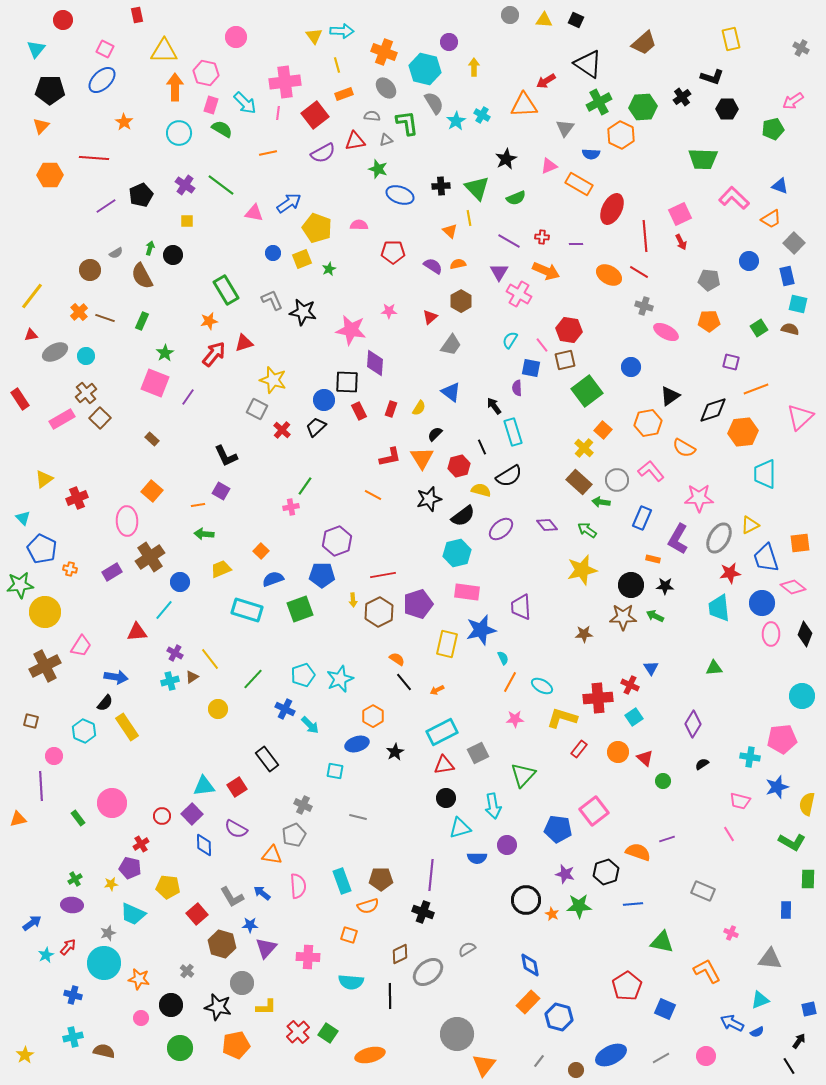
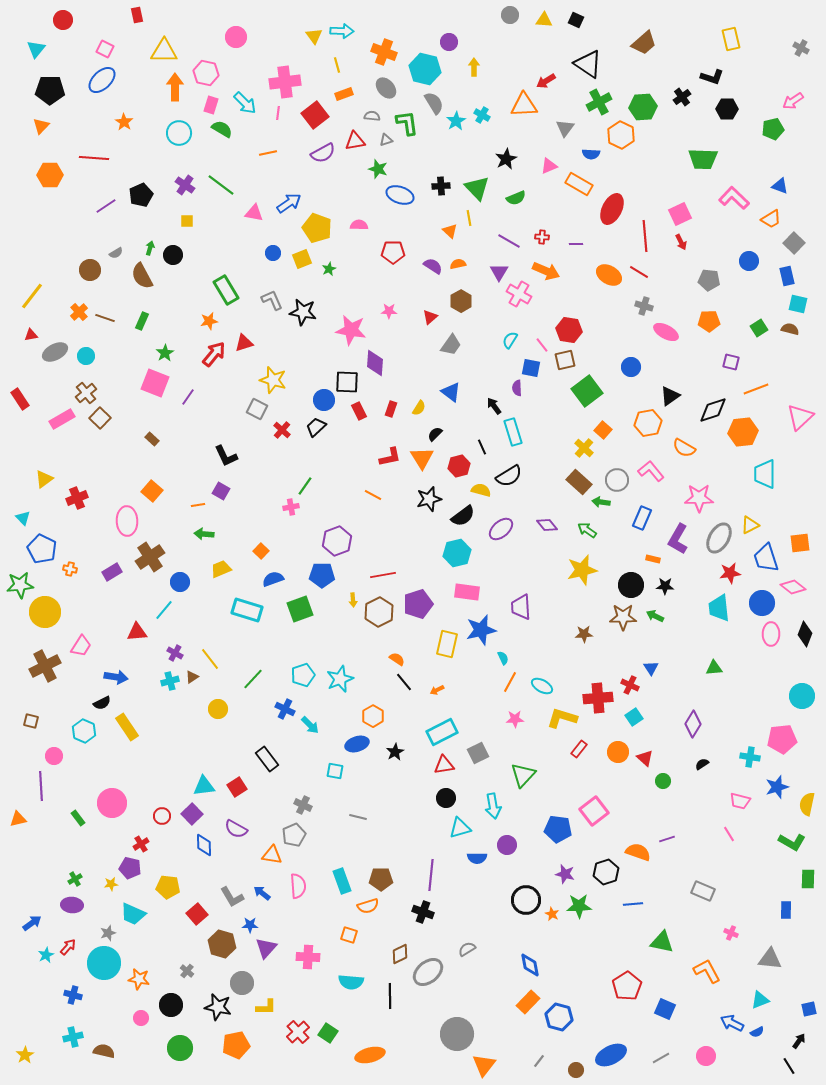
black semicircle at (105, 703): moved 3 px left; rotated 24 degrees clockwise
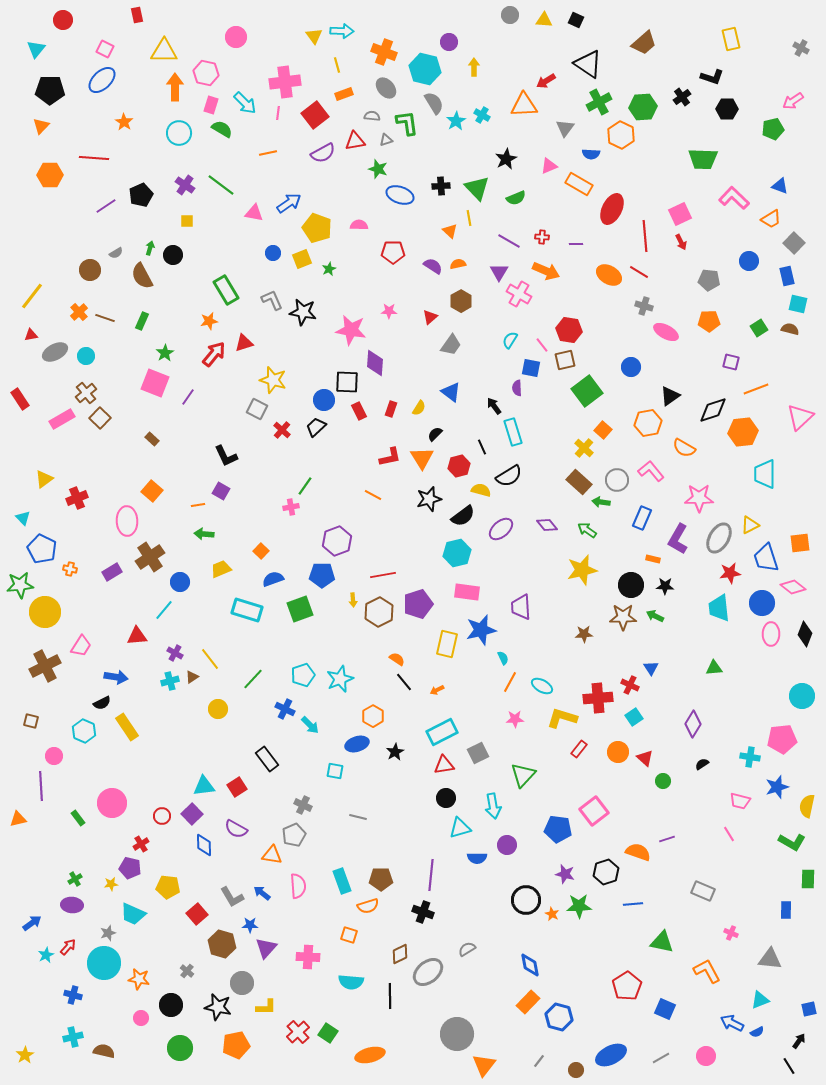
red triangle at (137, 632): moved 4 px down
yellow semicircle at (807, 804): moved 2 px down
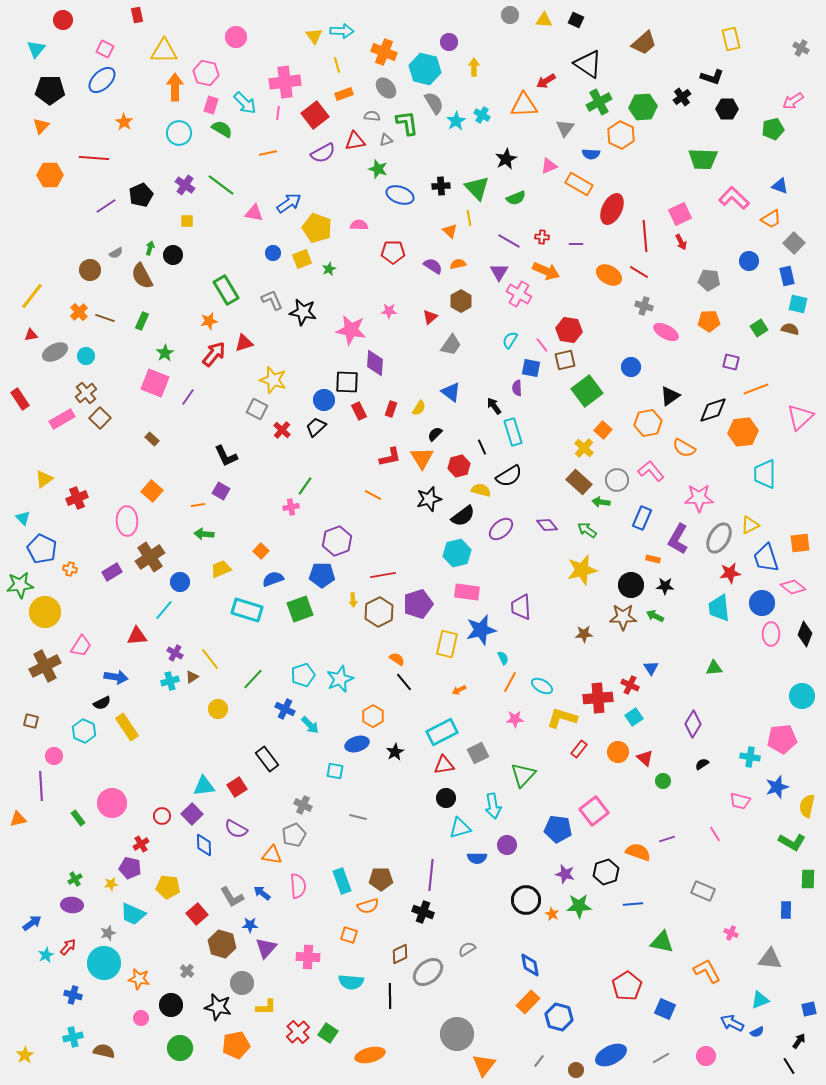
orange arrow at (437, 690): moved 22 px right
pink line at (729, 834): moved 14 px left
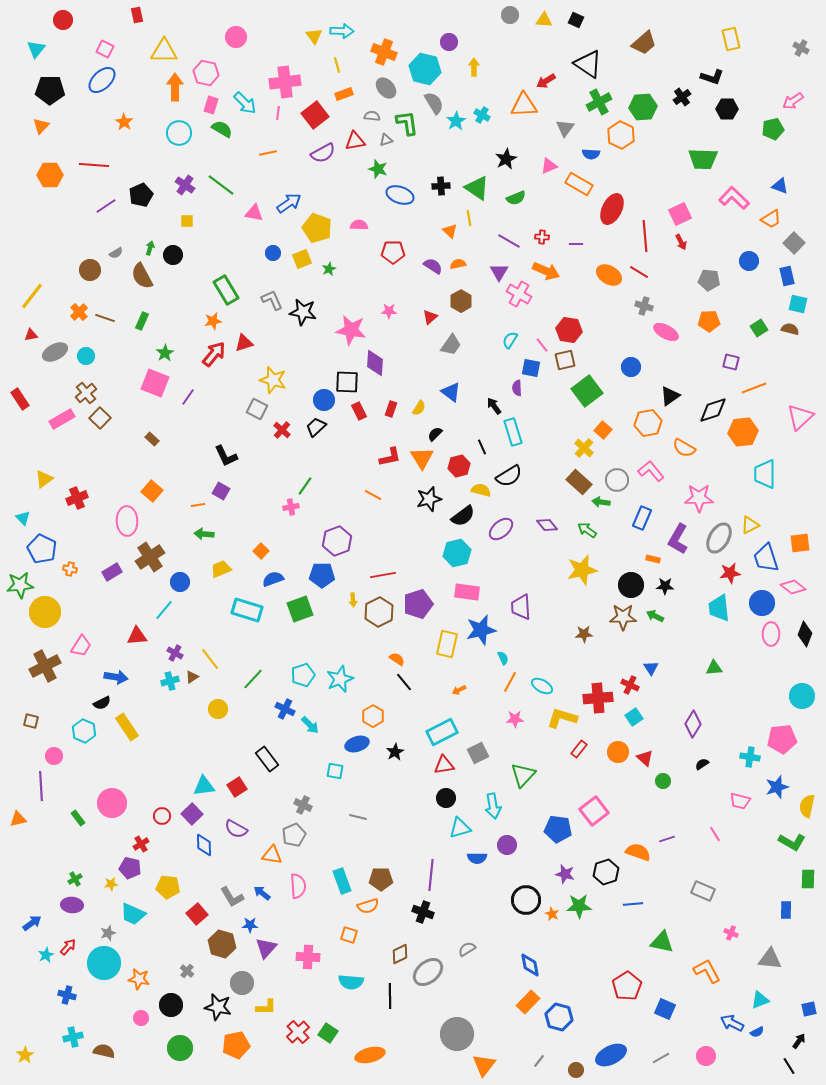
red line at (94, 158): moved 7 px down
green triangle at (477, 188): rotated 12 degrees counterclockwise
orange star at (209, 321): moved 4 px right
orange line at (756, 389): moved 2 px left, 1 px up
blue cross at (73, 995): moved 6 px left
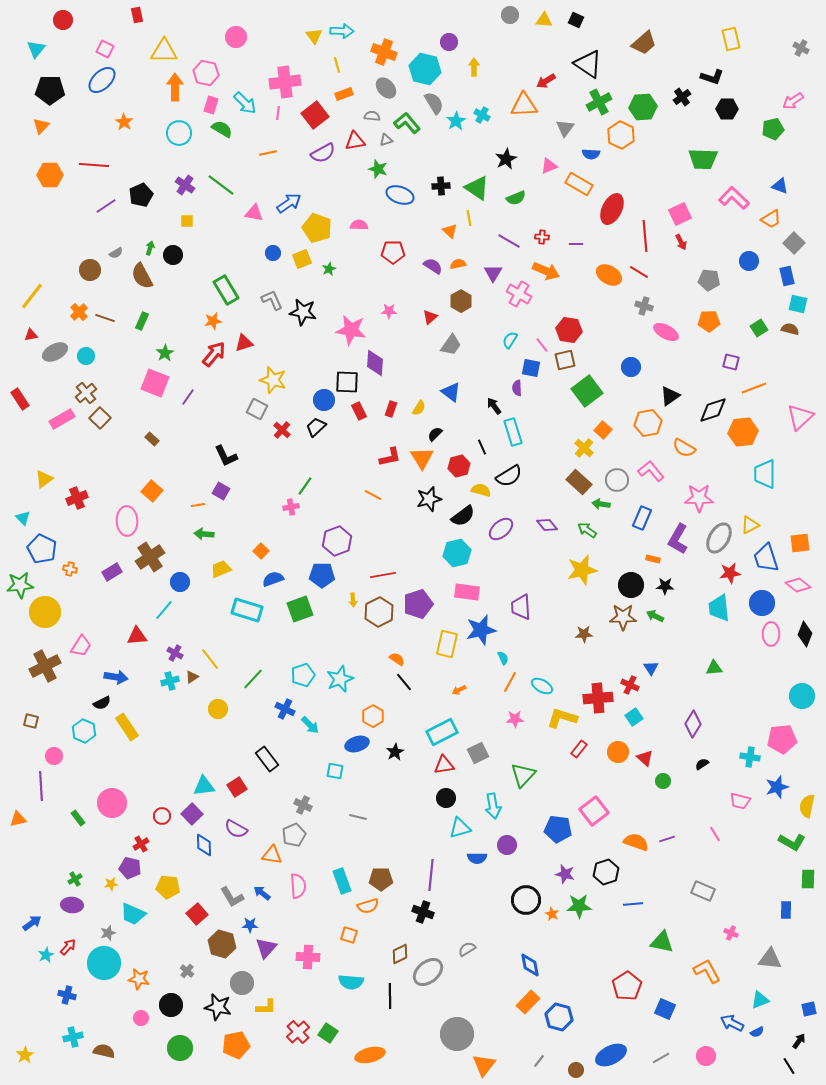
green L-shape at (407, 123): rotated 32 degrees counterclockwise
purple triangle at (499, 272): moved 6 px left, 1 px down
green arrow at (601, 502): moved 2 px down
pink diamond at (793, 587): moved 5 px right, 2 px up
orange semicircle at (638, 852): moved 2 px left, 10 px up
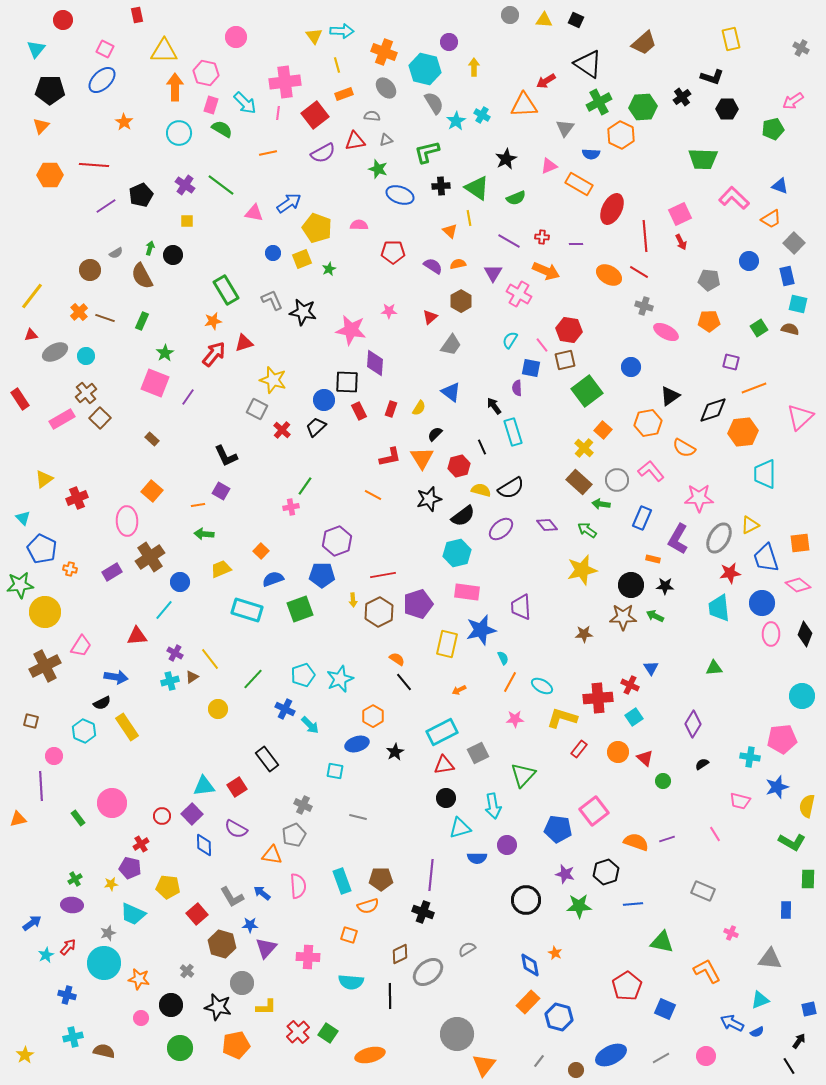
green L-shape at (407, 123): moved 20 px right, 29 px down; rotated 64 degrees counterclockwise
black semicircle at (509, 476): moved 2 px right, 12 px down
orange star at (552, 914): moved 3 px right, 39 px down
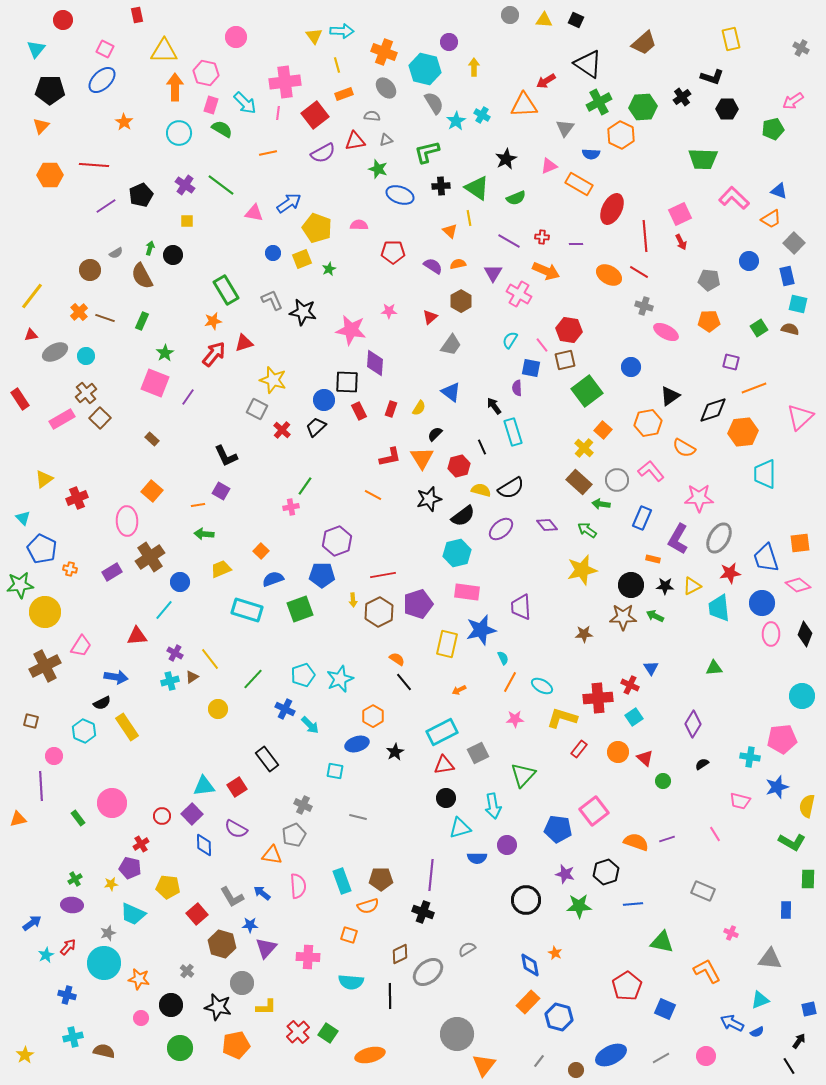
blue triangle at (780, 186): moved 1 px left, 5 px down
yellow triangle at (750, 525): moved 58 px left, 61 px down
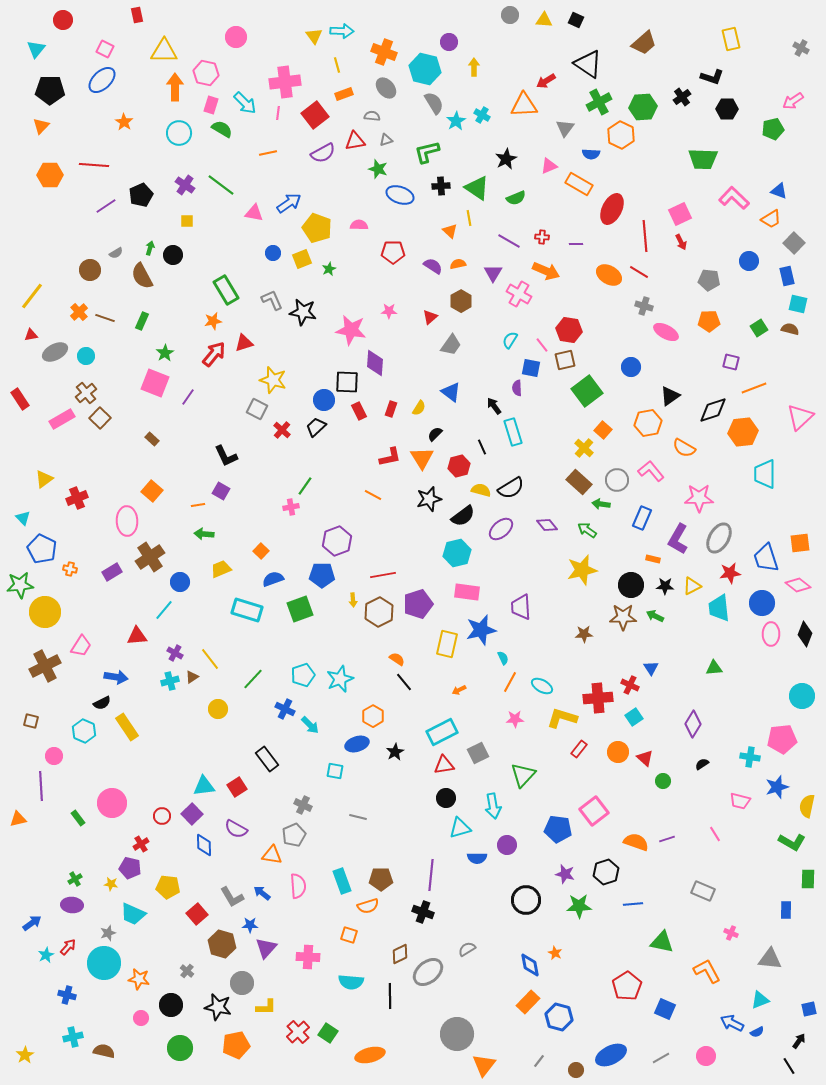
yellow star at (111, 884): rotated 16 degrees clockwise
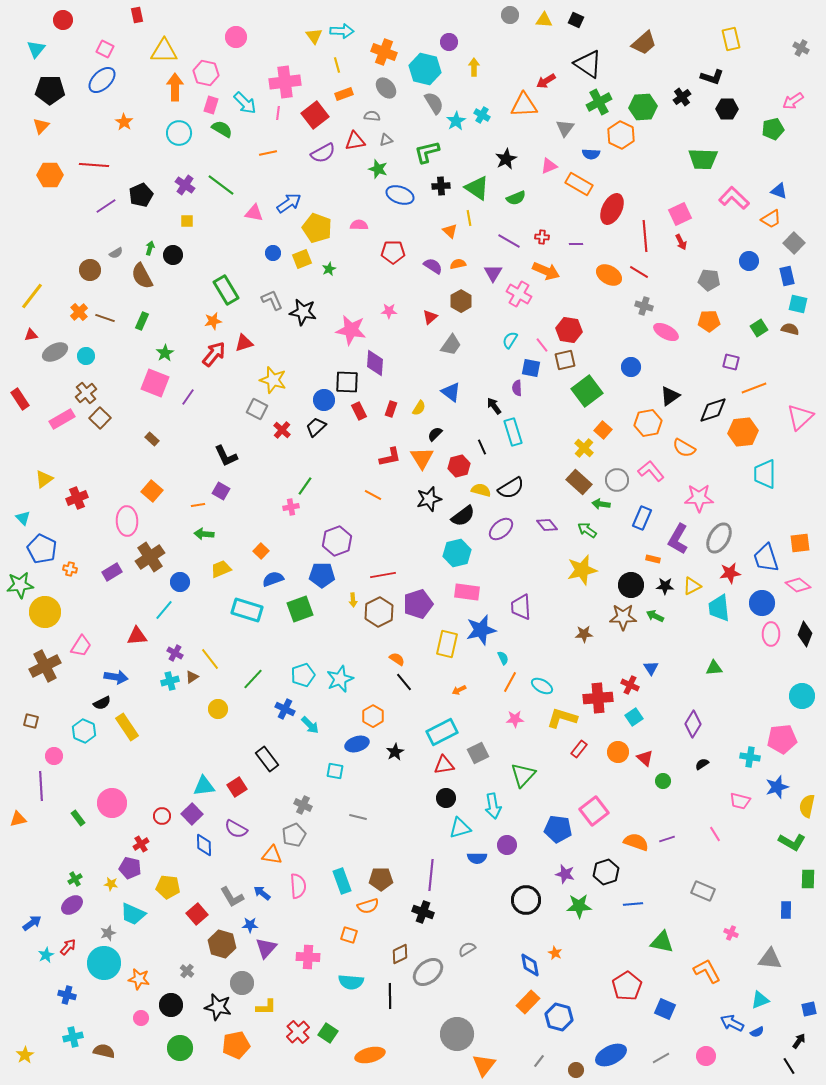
purple ellipse at (72, 905): rotated 40 degrees counterclockwise
